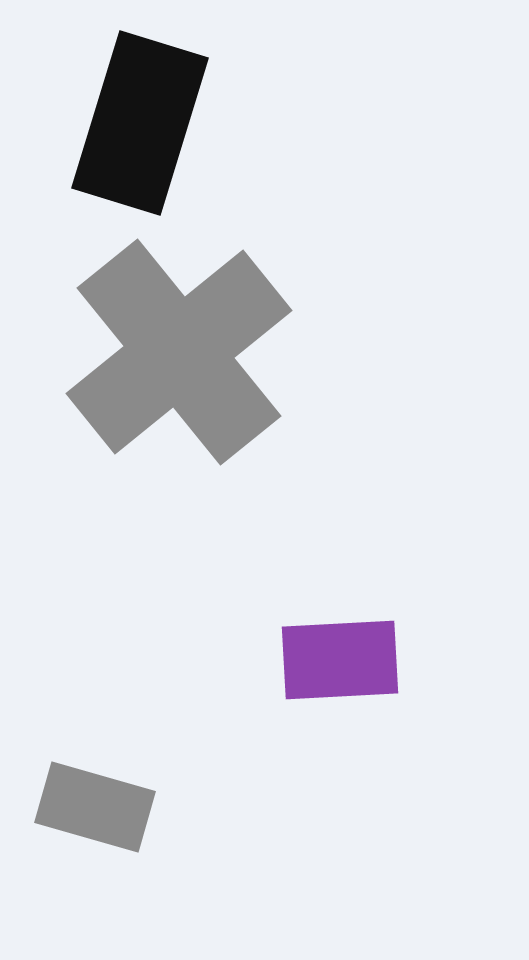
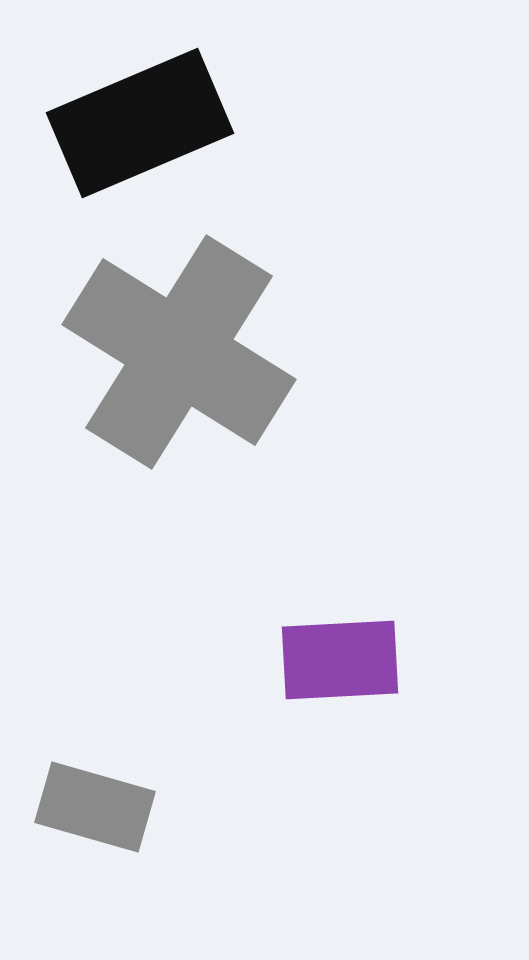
black rectangle: rotated 50 degrees clockwise
gray cross: rotated 19 degrees counterclockwise
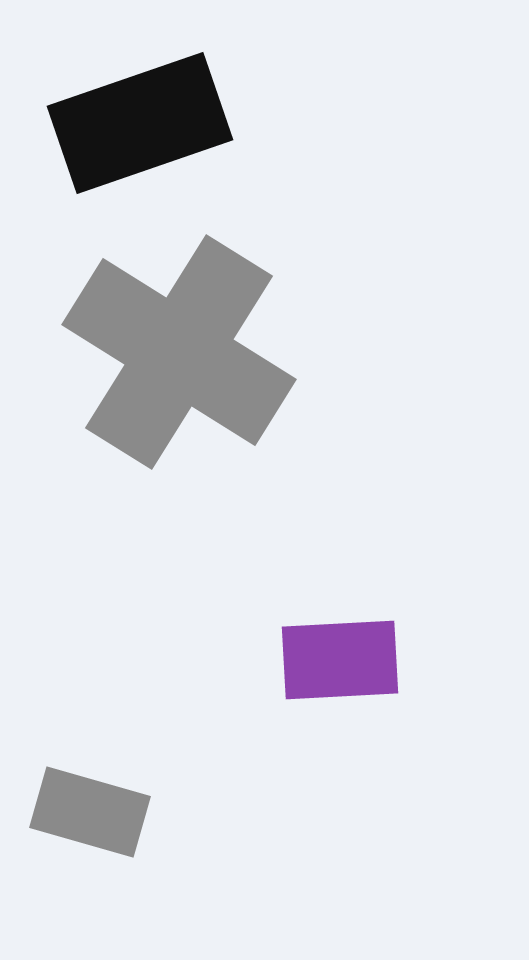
black rectangle: rotated 4 degrees clockwise
gray rectangle: moved 5 px left, 5 px down
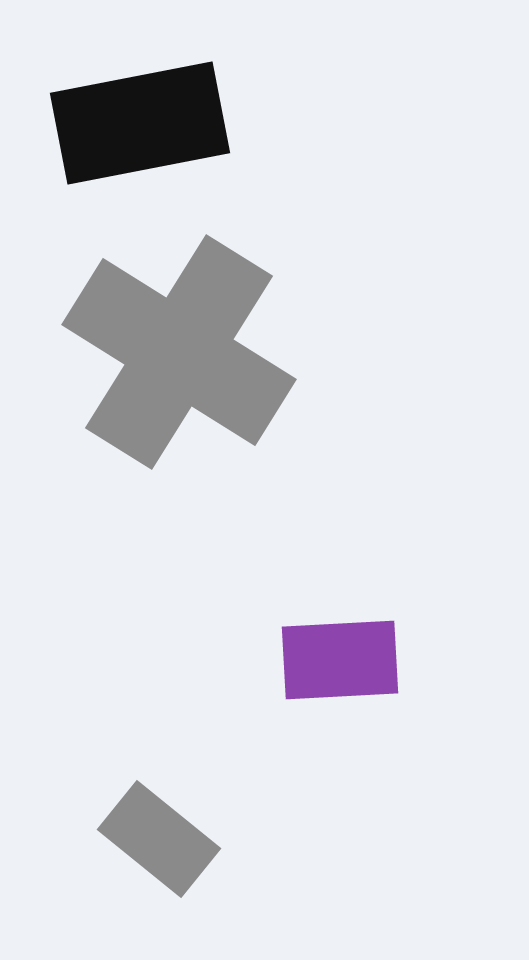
black rectangle: rotated 8 degrees clockwise
gray rectangle: moved 69 px right, 27 px down; rotated 23 degrees clockwise
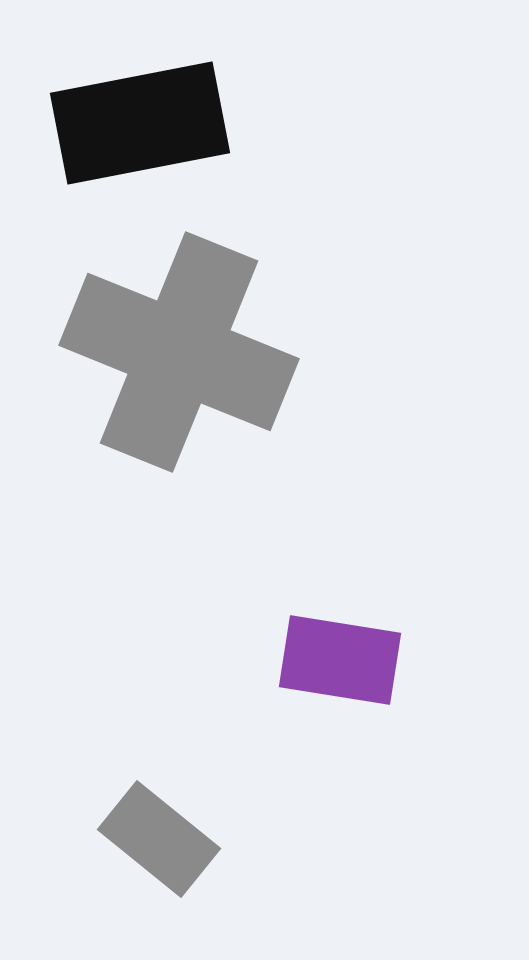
gray cross: rotated 10 degrees counterclockwise
purple rectangle: rotated 12 degrees clockwise
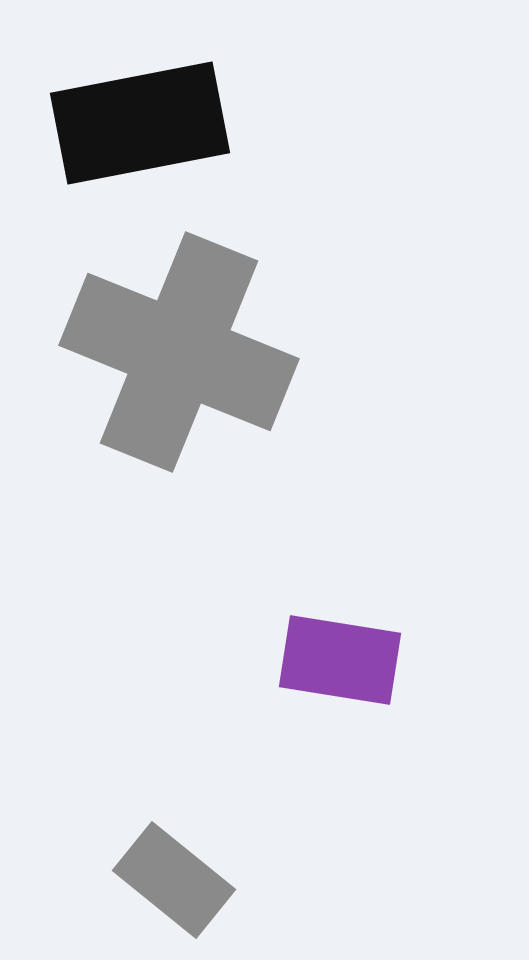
gray rectangle: moved 15 px right, 41 px down
